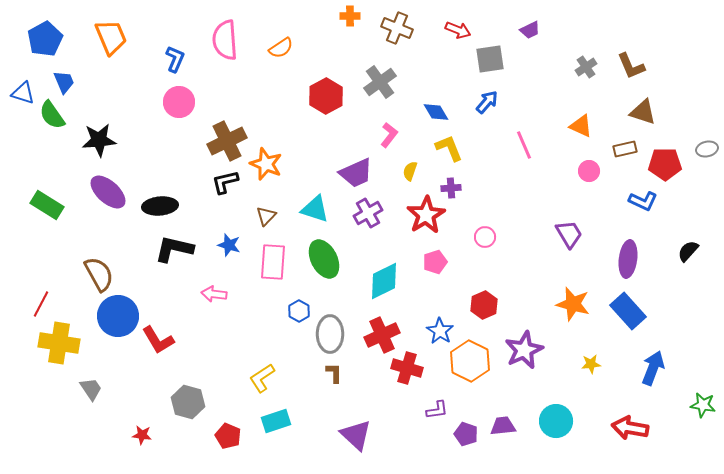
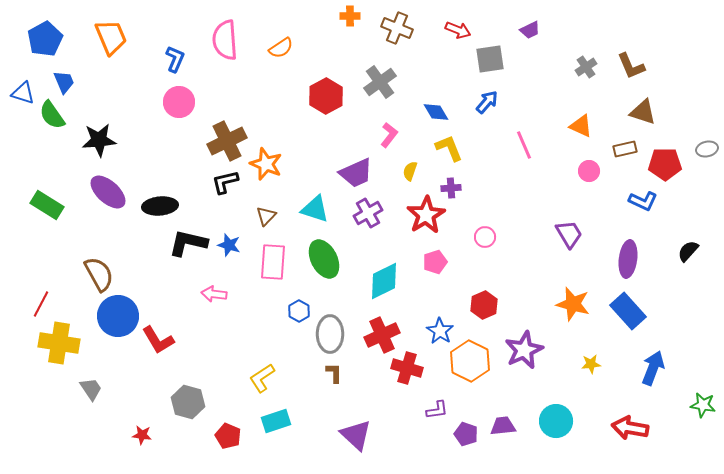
black L-shape at (174, 249): moved 14 px right, 6 px up
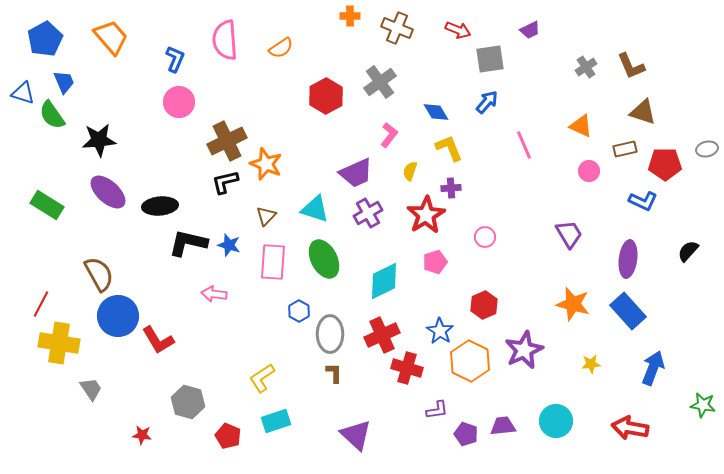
orange trapezoid at (111, 37): rotated 18 degrees counterclockwise
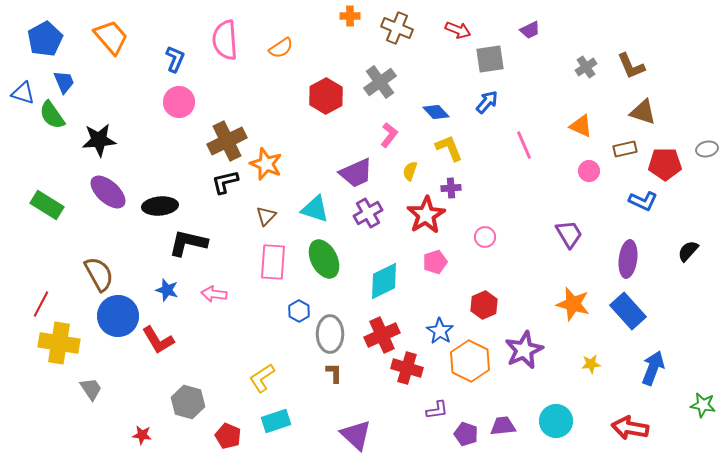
blue diamond at (436, 112): rotated 12 degrees counterclockwise
blue star at (229, 245): moved 62 px left, 45 px down
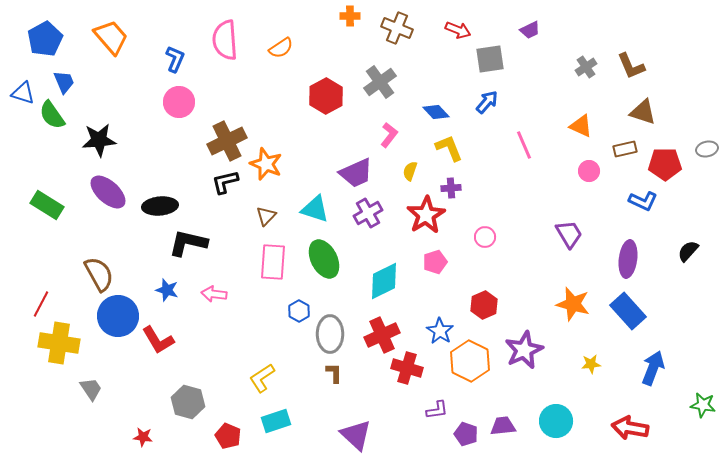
red star at (142, 435): moved 1 px right, 2 px down
